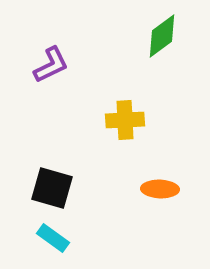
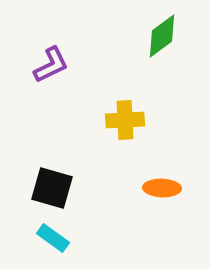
orange ellipse: moved 2 px right, 1 px up
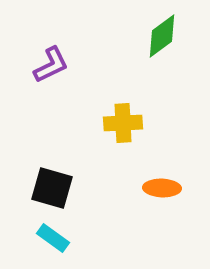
yellow cross: moved 2 px left, 3 px down
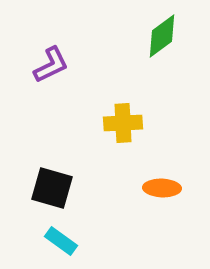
cyan rectangle: moved 8 px right, 3 px down
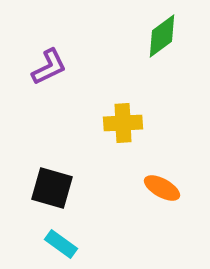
purple L-shape: moved 2 px left, 2 px down
orange ellipse: rotated 27 degrees clockwise
cyan rectangle: moved 3 px down
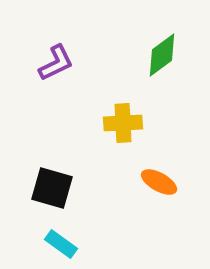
green diamond: moved 19 px down
purple L-shape: moved 7 px right, 4 px up
orange ellipse: moved 3 px left, 6 px up
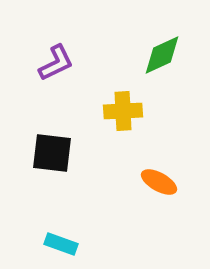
green diamond: rotated 12 degrees clockwise
yellow cross: moved 12 px up
black square: moved 35 px up; rotated 9 degrees counterclockwise
cyan rectangle: rotated 16 degrees counterclockwise
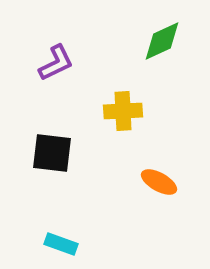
green diamond: moved 14 px up
